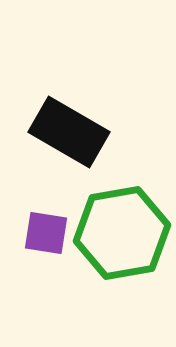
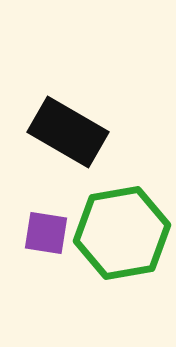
black rectangle: moved 1 px left
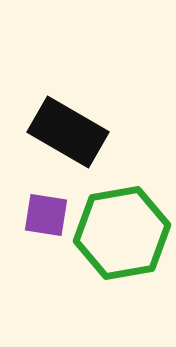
purple square: moved 18 px up
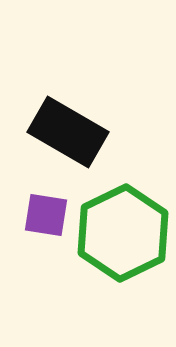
green hexagon: moved 1 px right; rotated 16 degrees counterclockwise
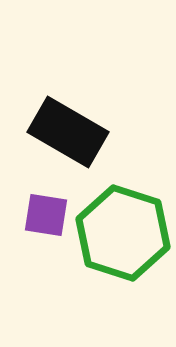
green hexagon: rotated 16 degrees counterclockwise
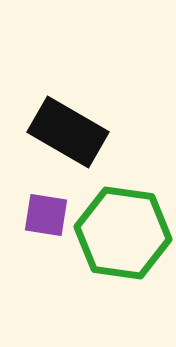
green hexagon: rotated 10 degrees counterclockwise
